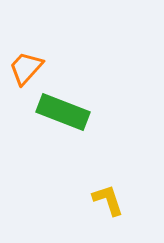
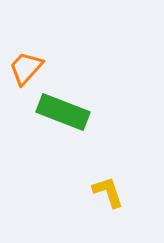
yellow L-shape: moved 8 px up
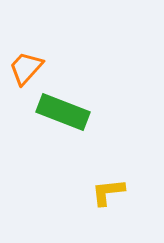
yellow L-shape: rotated 78 degrees counterclockwise
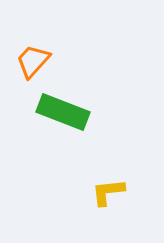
orange trapezoid: moved 7 px right, 7 px up
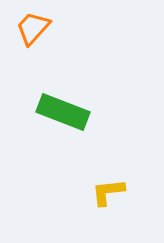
orange trapezoid: moved 33 px up
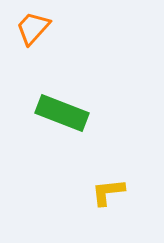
green rectangle: moved 1 px left, 1 px down
